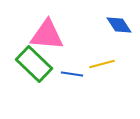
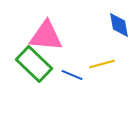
blue diamond: rotated 24 degrees clockwise
pink triangle: moved 1 px left, 1 px down
blue line: moved 1 px down; rotated 15 degrees clockwise
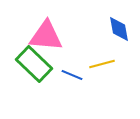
blue diamond: moved 4 px down
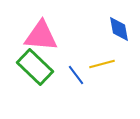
pink triangle: moved 5 px left
green rectangle: moved 1 px right, 3 px down
blue line: moved 4 px right; rotated 30 degrees clockwise
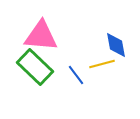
blue diamond: moved 3 px left, 16 px down
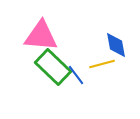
green rectangle: moved 18 px right
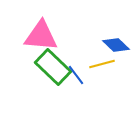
blue diamond: rotated 36 degrees counterclockwise
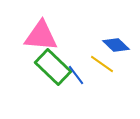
yellow line: rotated 50 degrees clockwise
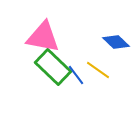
pink triangle: moved 2 px right, 1 px down; rotated 6 degrees clockwise
blue diamond: moved 3 px up
yellow line: moved 4 px left, 6 px down
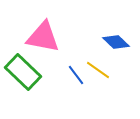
green rectangle: moved 30 px left, 5 px down
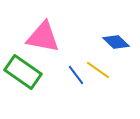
green rectangle: rotated 9 degrees counterclockwise
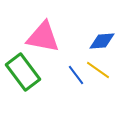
blue diamond: moved 14 px left, 1 px up; rotated 48 degrees counterclockwise
green rectangle: rotated 18 degrees clockwise
